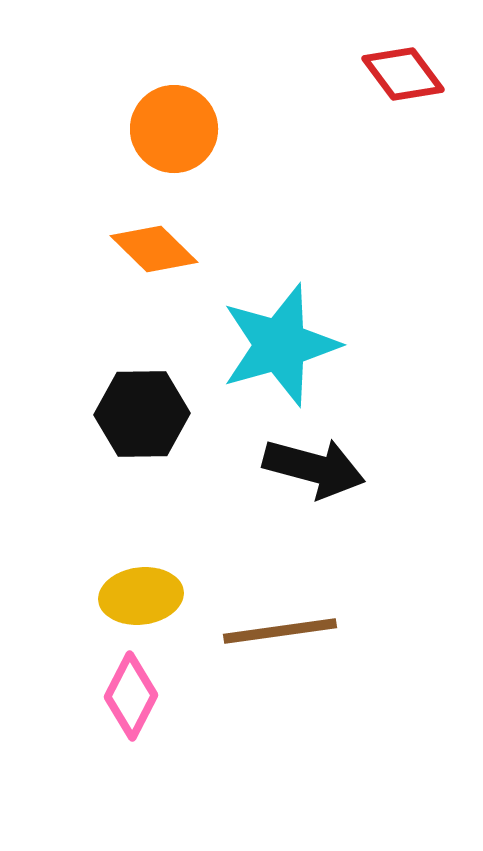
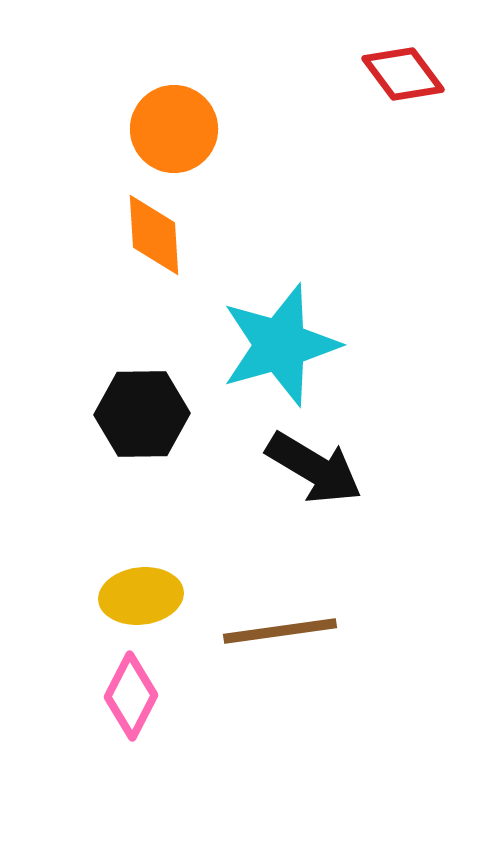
orange diamond: moved 14 px up; rotated 42 degrees clockwise
black arrow: rotated 16 degrees clockwise
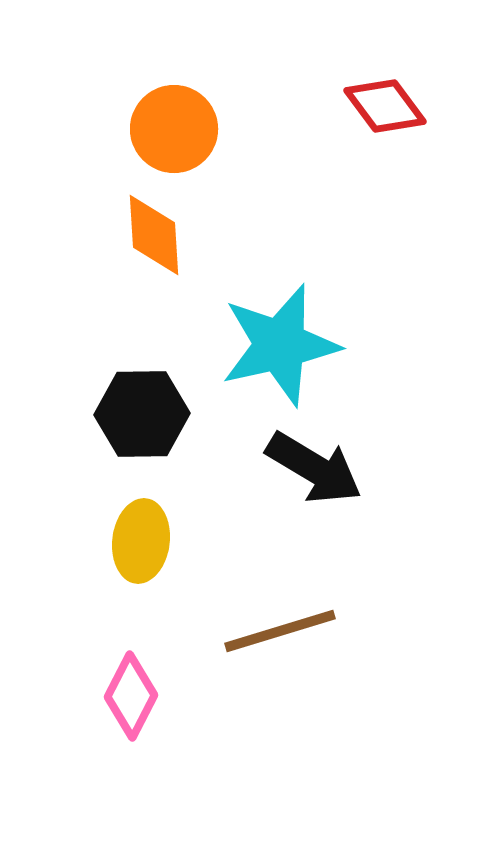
red diamond: moved 18 px left, 32 px down
cyan star: rotated 3 degrees clockwise
yellow ellipse: moved 55 px up; rotated 76 degrees counterclockwise
brown line: rotated 9 degrees counterclockwise
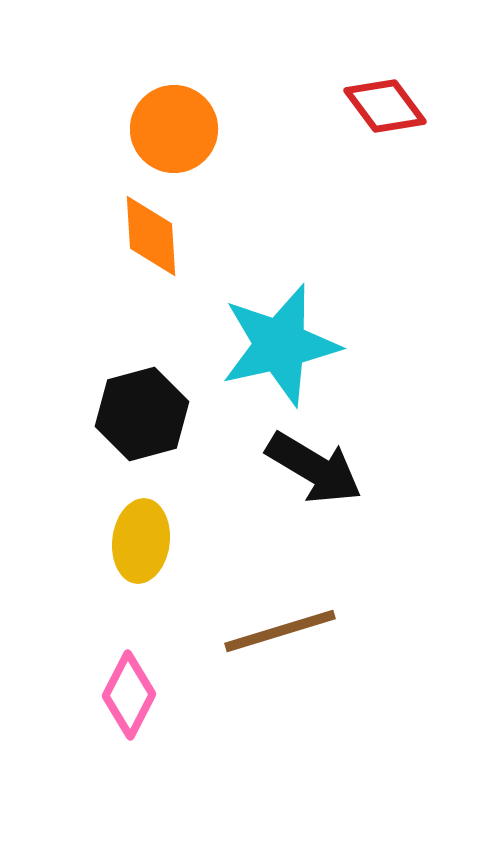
orange diamond: moved 3 px left, 1 px down
black hexagon: rotated 14 degrees counterclockwise
pink diamond: moved 2 px left, 1 px up
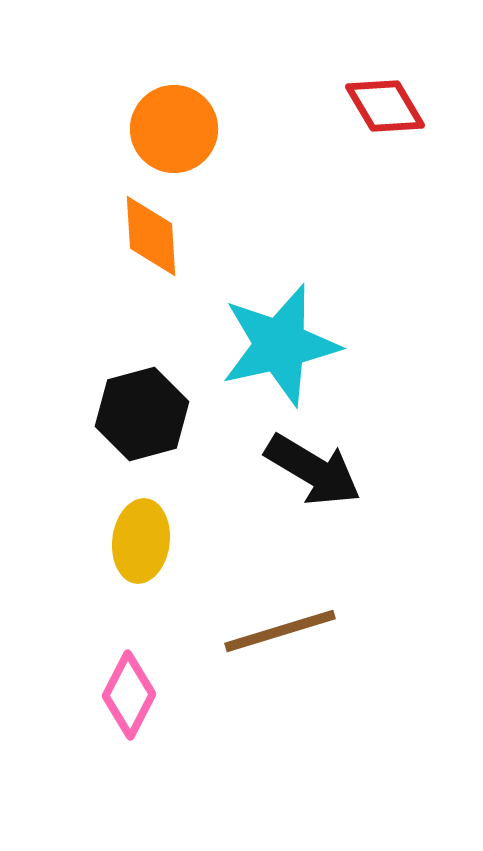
red diamond: rotated 6 degrees clockwise
black arrow: moved 1 px left, 2 px down
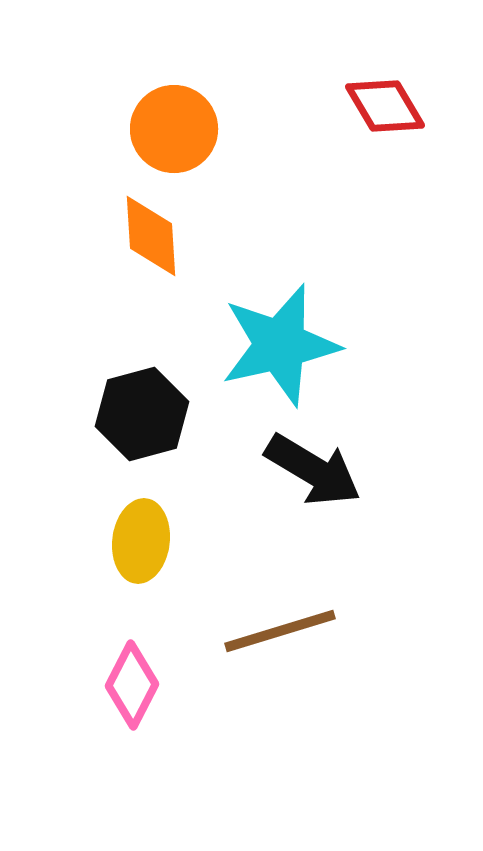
pink diamond: moved 3 px right, 10 px up
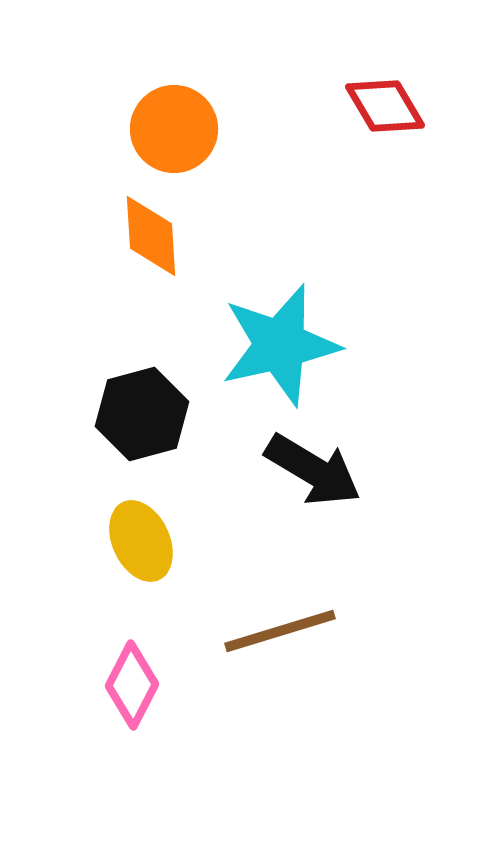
yellow ellipse: rotated 32 degrees counterclockwise
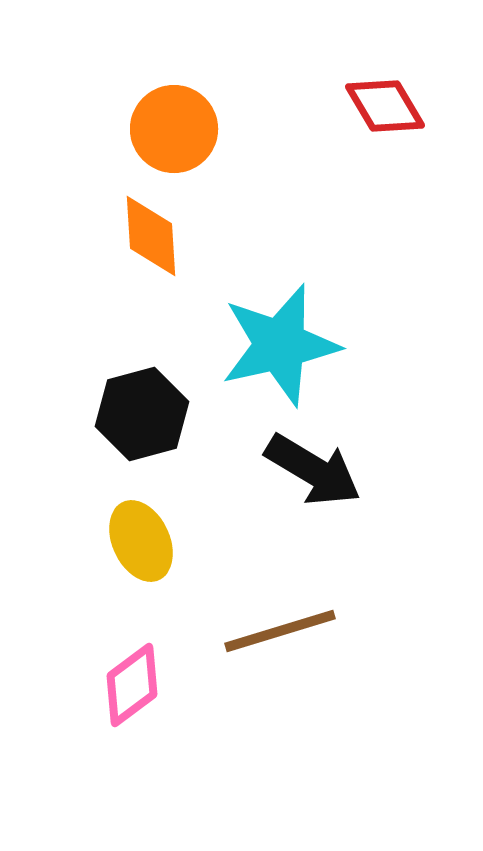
pink diamond: rotated 26 degrees clockwise
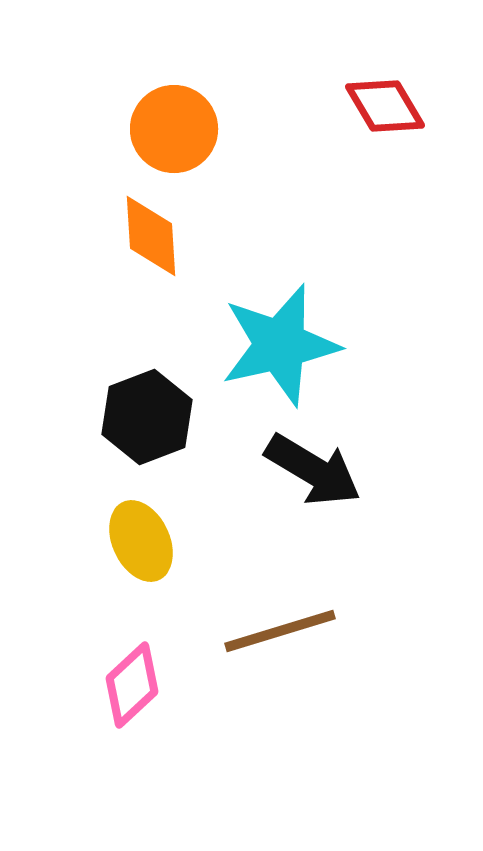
black hexagon: moved 5 px right, 3 px down; rotated 6 degrees counterclockwise
pink diamond: rotated 6 degrees counterclockwise
